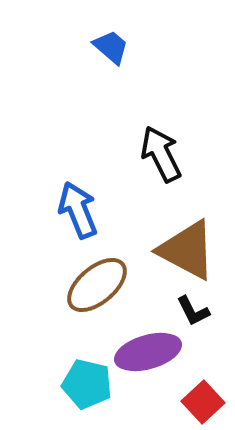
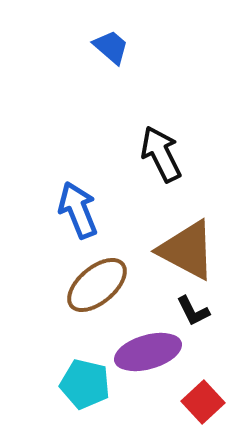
cyan pentagon: moved 2 px left
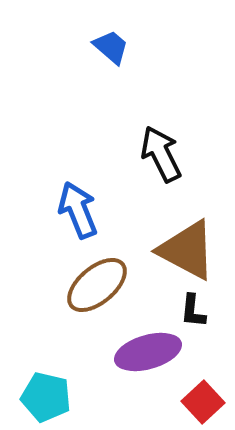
black L-shape: rotated 33 degrees clockwise
cyan pentagon: moved 39 px left, 13 px down
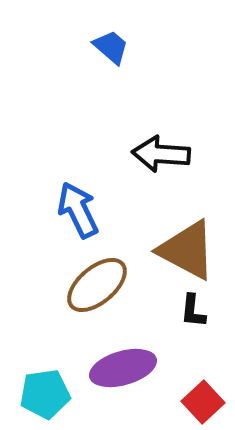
black arrow: rotated 60 degrees counterclockwise
blue arrow: rotated 4 degrees counterclockwise
purple ellipse: moved 25 px left, 16 px down
cyan pentagon: moved 1 px left, 3 px up; rotated 21 degrees counterclockwise
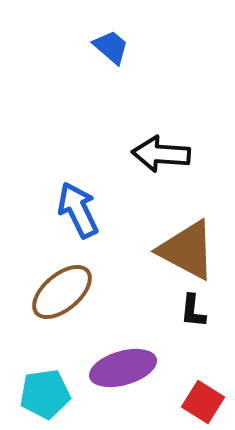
brown ellipse: moved 35 px left, 7 px down
red square: rotated 15 degrees counterclockwise
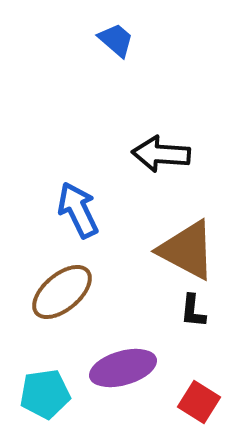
blue trapezoid: moved 5 px right, 7 px up
red square: moved 4 px left
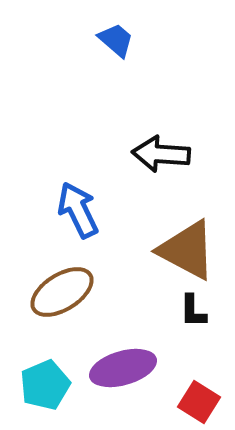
brown ellipse: rotated 8 degrees clockwise
black L-shape: rotated 6 degrees counterclockwise
cyan pentagon: moved 9 px up; rotated 15 degrees counterclockwise
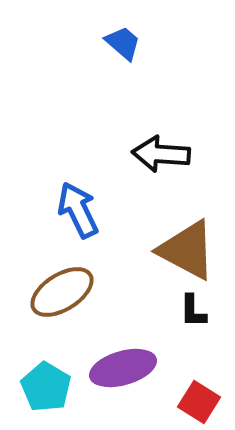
blue trapezoid: moved 7 px right, 3 px down
cyan pentagon: moved 1 px right, 2 px down; rotated 18 degrees counterclockwise
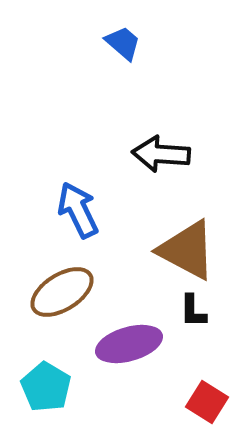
purple ellipse: moved 6 px right, 24 px up
red square: moved 8 px right
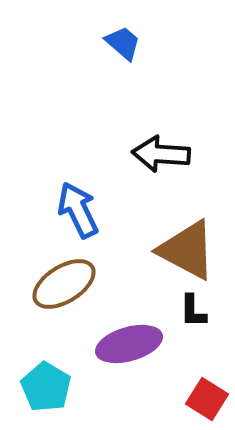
brown ellipse: moved 2 px right, 8 px up
red square: moved 3 px up
